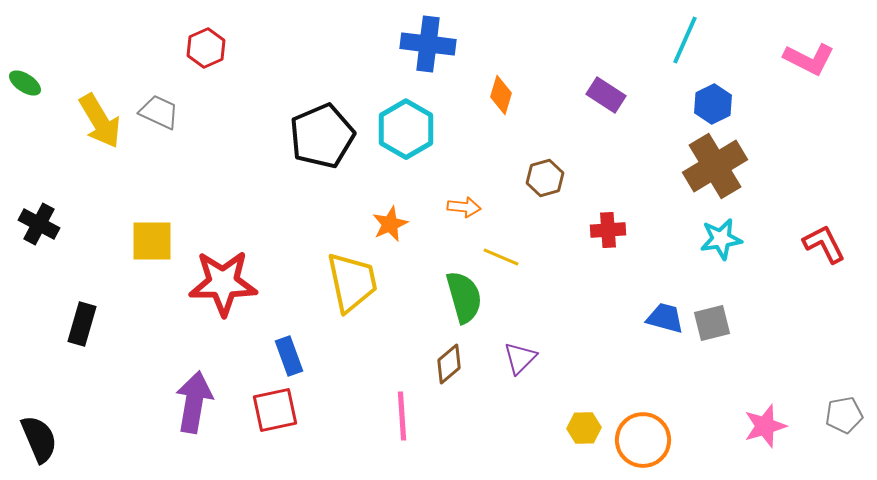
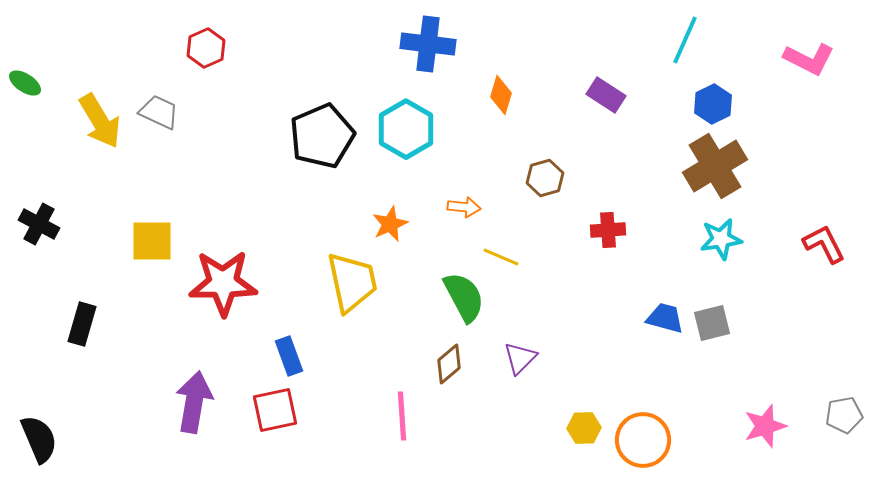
green semicircle: rotated 12 degrees counterclockwise
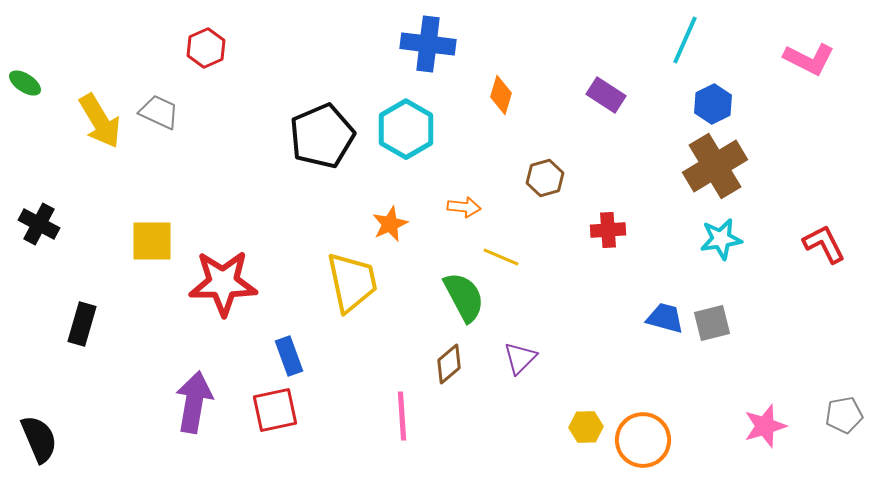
yellow hexagon: moved 2 px right, 1 px up
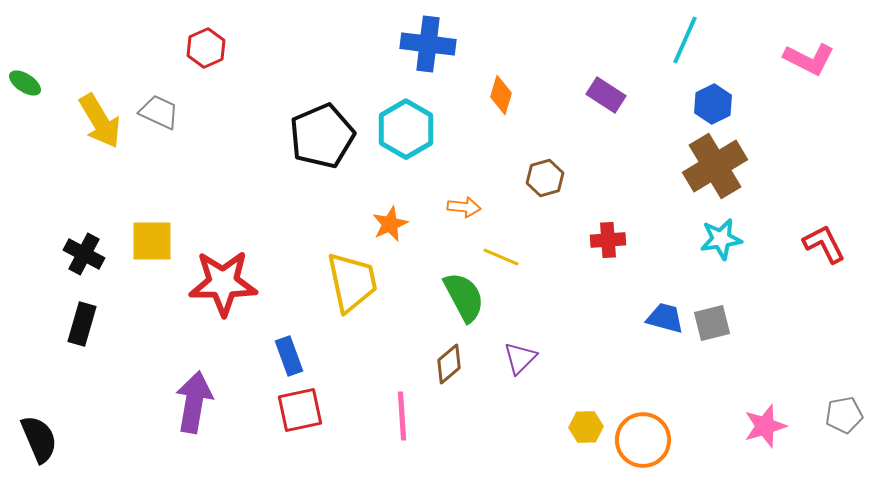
black cross: moved 45 px right, 30 px down
red cross: moved 10 px down
red square: moved 25 px right
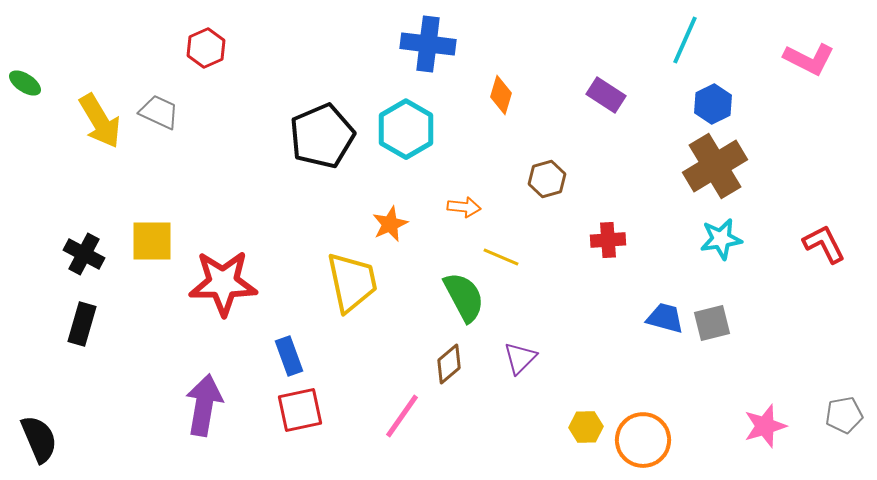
brown hexagon: moved 2 px right, 1 px down
purple arrow: moved 10 px right, 3 px down
pink line: rotated 39 degrees clockwise
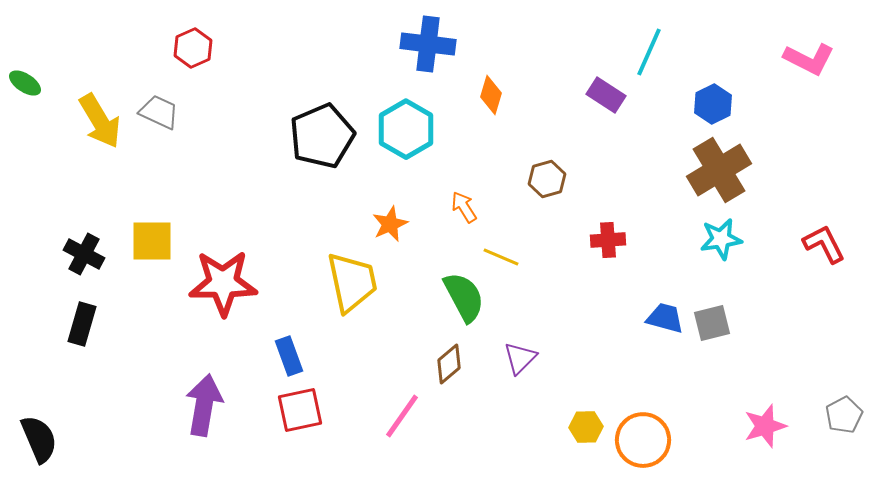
cyan line: moved 36 px left, 12 px down
red hexagon: moved 13 px left
orange diamond: moved 10 px left
brown cross: moved 4 px right, 4 px down
orange arrow: rotated 128 degrees counterclockwise
gray pentagon: rotated 18 degrees counterclockwise
